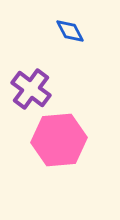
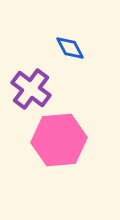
blue diamond: moved 17 px down
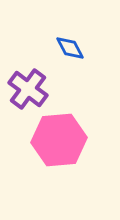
purple cross: moved 3 px left
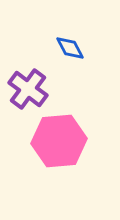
pink hexagon: moved 1 px down
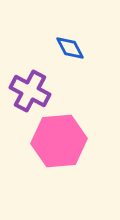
purple cross: moved 2 px right, 2 px down; rotated 9 degrees counterclockwise
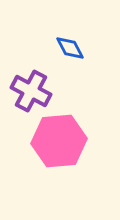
purple cross: moved 1 px right
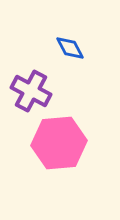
pink hexagon: moved 2 px down
